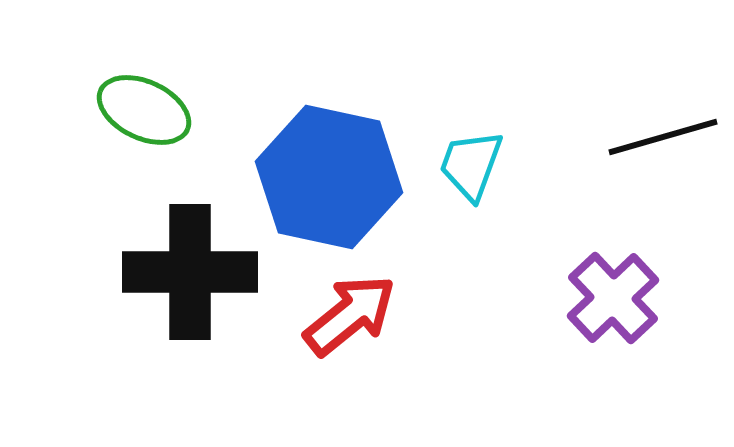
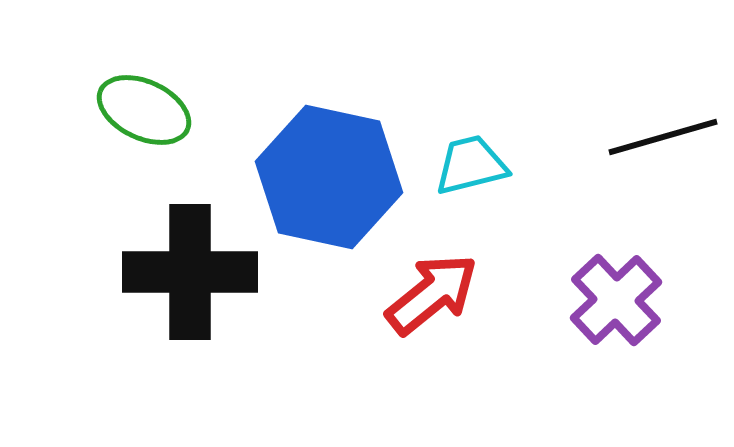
cyan trapezoid: rotated 56 degrees clockwise
purple cross: moved 3 px right, 2 px down
red arrow: moved 82 px right, 21 px up
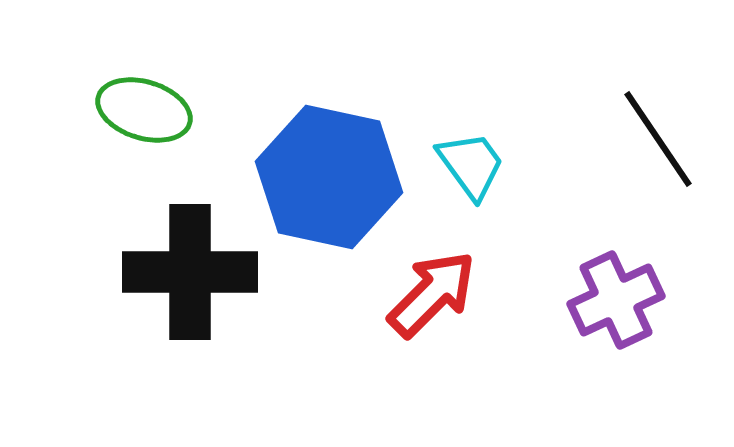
green ellipse: rotated 8 degrees counterclockwise
black line: moved 5 px left, 2 px down; rotated 72 degrees clockwise
cyan trapezoid: rotated 68 degrees clockwise
red arrow: rotated 6 degrees counterclockwise
purple cross: rotated 18 degrees clockwise
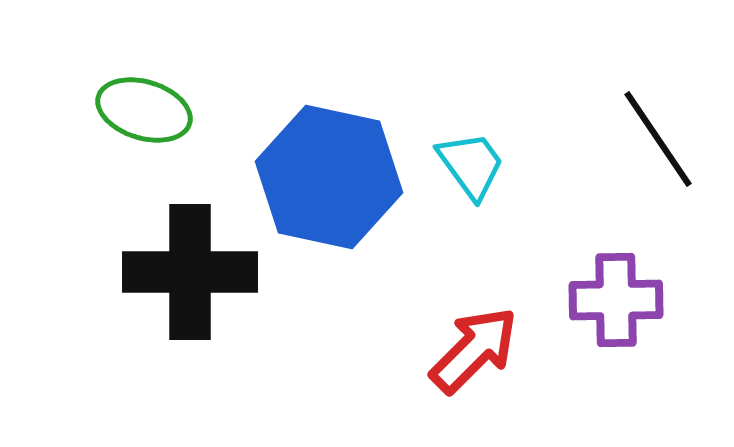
red arrow: moved 42 px right, 56 px down
purple cross: rotated 24 degrees clockwise
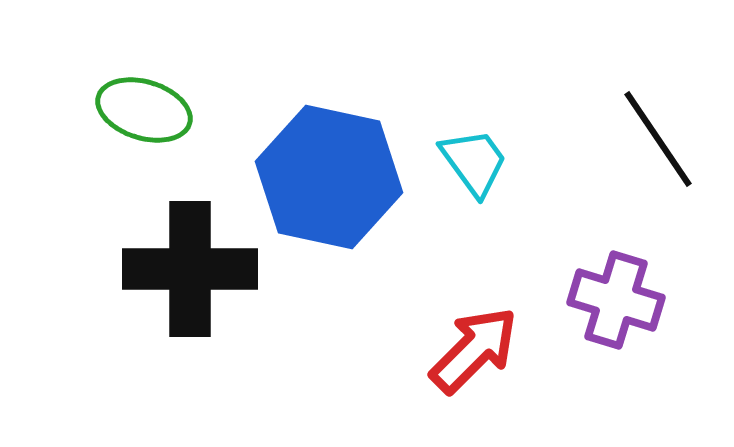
cyan trapezoid: moved 3 px right, 3 px up
black cross: moved 3 px up
purple cross: rotated 18 degrees clockwise
